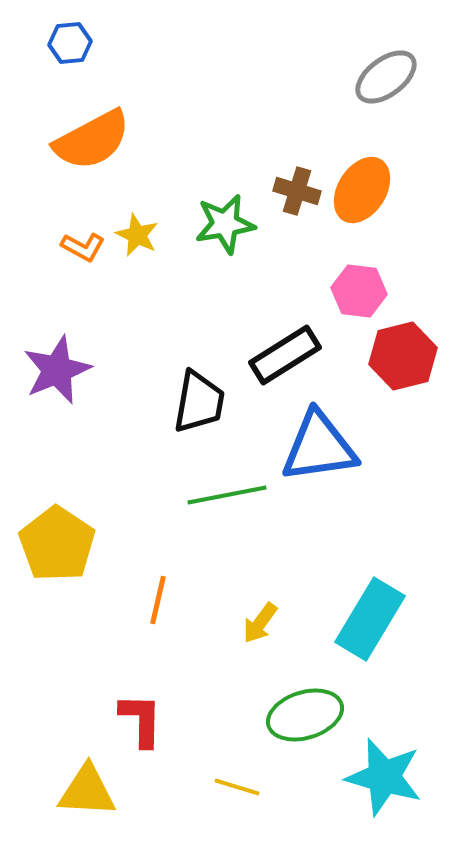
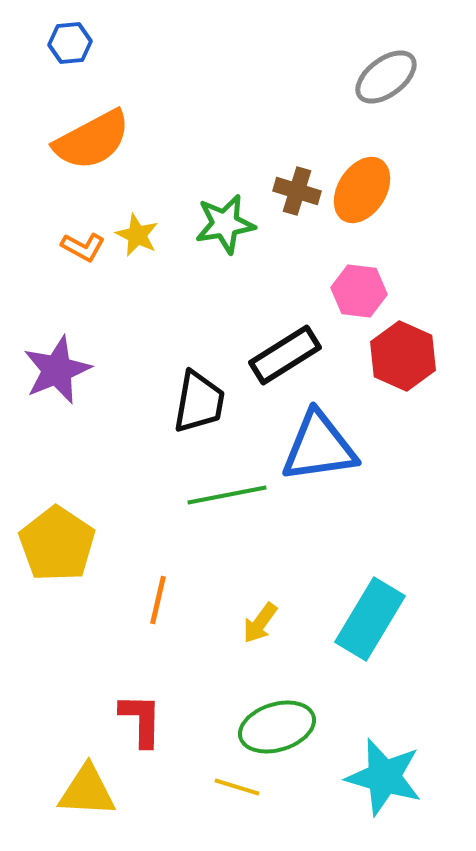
red hexagon: rotated 22 degrees counterclockwise
green ellipse: moved 28 px left, 12 px down
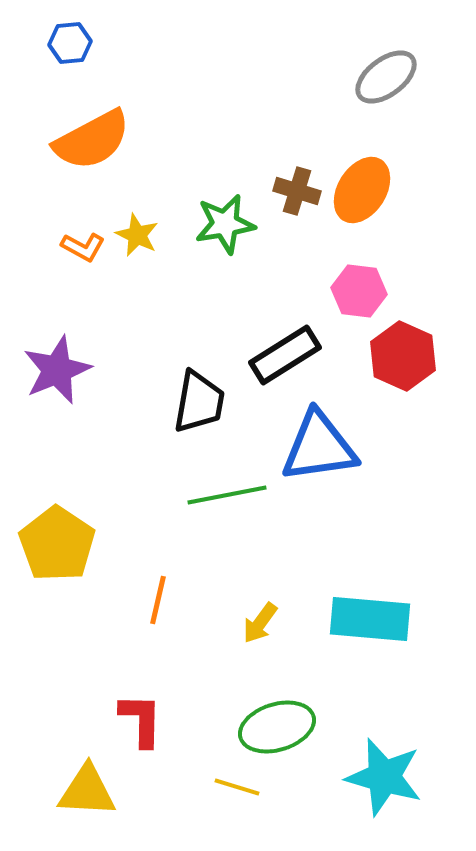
cyan rectangle: rotated 64 degrees clockwise
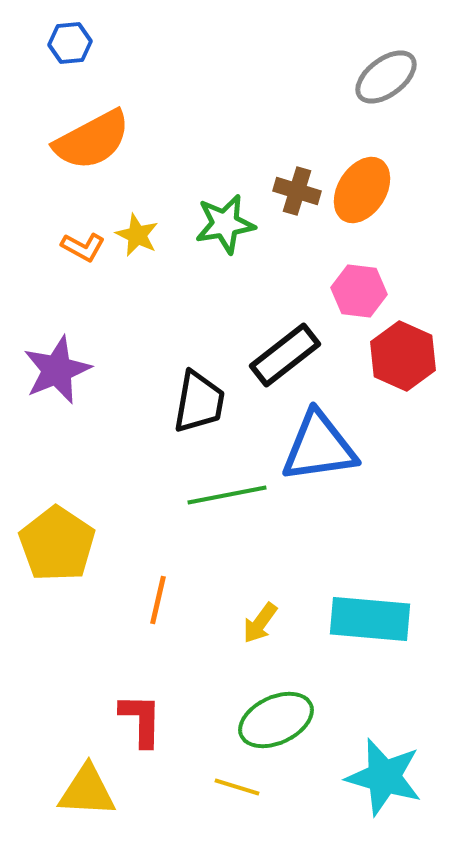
black rectangle: rotated 6 degrees counterclockwise
green ellipse: moved 1 px left, 7 px up; rotated 8 degrees counterclockwise
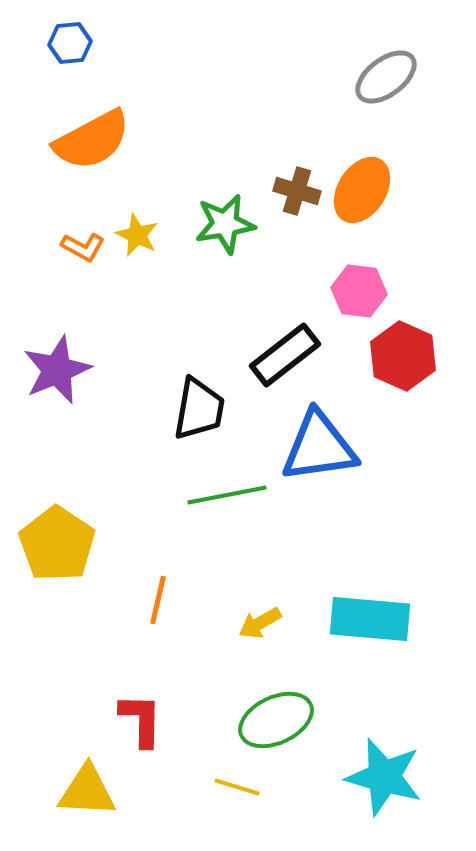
black trapezoid: moved 7 px down
yellow arrow: rotated 24 degrees clockwise
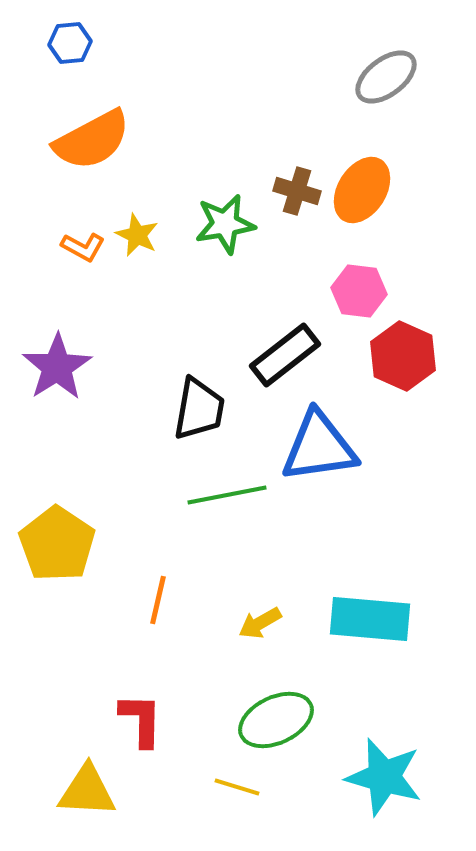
purple star: moved 3 px up; rotated 10 degrees counterclockwise
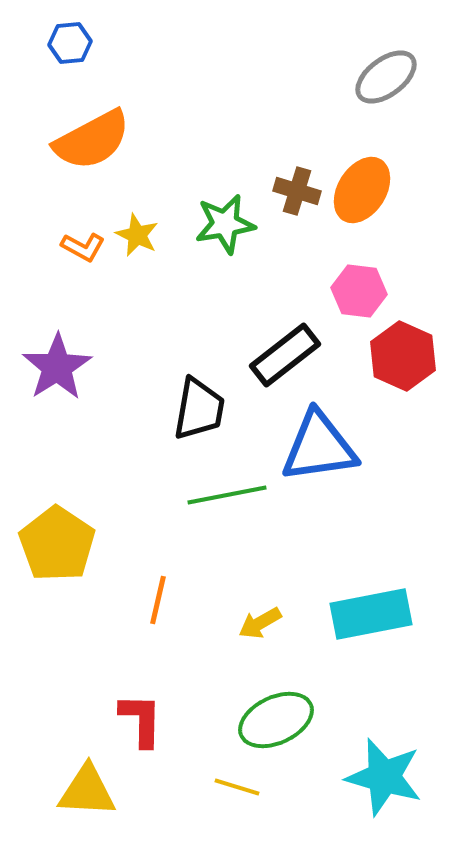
cyan rectangle: moved 1 px right, 5 px up; rotated 16 degrees counterclockwise
